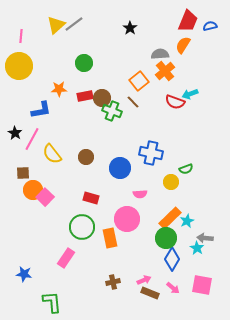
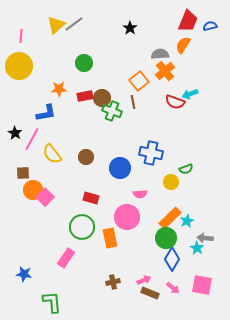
brown line at (133, 102): rotated 32 degrees clockwise
blue L-shape at (41, 110): moved 5 px right, 3 px down
pink circle at (127, 219): moved 2 px up
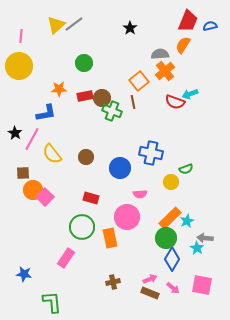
pink arrow at (144, 280): moved 6 px right, 1 px up
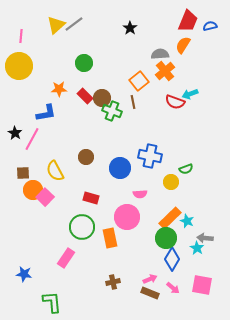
red rectangle at (85, 96): rotated 56 degrees clockwise
blue cross at (151, 153): moved 1 px left, 3 px down
yellow semicircle at (52, 154): moved 3 px right, 17 px down; rotated 10 degrees clockwise
cyan star at (187, 221): rotated 24 degrees counterclockwise
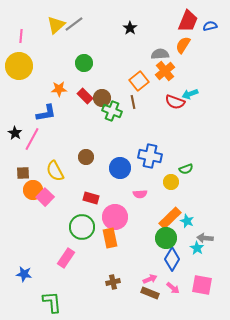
pink circle at (127, 217): moved 12 px left
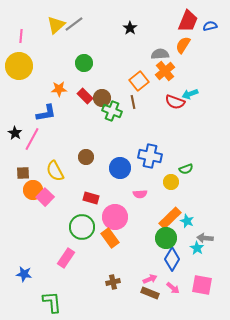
orange rectangle at (110, 238): rotated 24 degrees counterclockwise
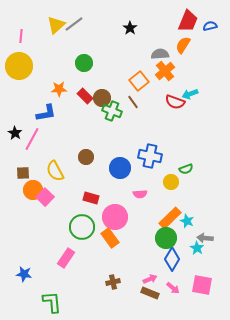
brown line at (133, 102): rotated 24 degrees counterclockwise
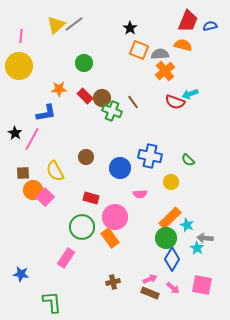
orange semicircle at (183, 45): rotated 72 degrees clockwise
orange square at (139, 81): moved 31 px up; rotated 30 degrees counterclockwise
green semicircle at (186, 169): moved 2 px right, 9 px up; rotated 64 degrees clockwise
cyan star at (187, 221): moved 4 px down
blue star at (24, 274): moved 3 px left
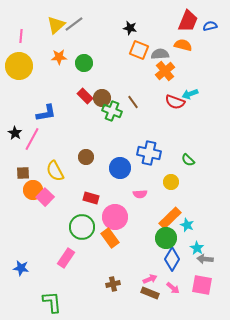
black star at (130, 28): rotated 24 degrees counterclockwise
orange star at (59, 89): moved 32 px up
blue cross at (150, 156): moved 1 px left, 3 px up
gray arrow at (205, 238): moved 21 px down
blue star at (21, 274): moved 6 px up
brown cross at (113, 282): moved 2 px down
